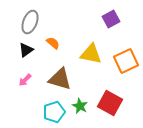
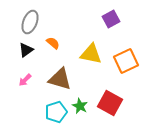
cyan pentagon: moved 2 px right
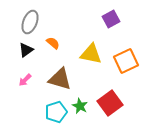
red square: rotated 25 degrees clockwise
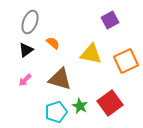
purple square: moved 1 px left, 1 px down
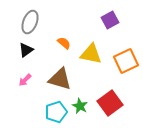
orange semicircle: moved 11 px right
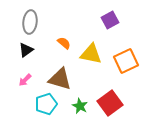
gray ellipse: rotated 15 degrees counterclockwise
cyan pentagon: moved 10 px left, 8 px up
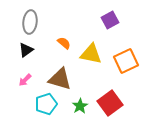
green star: rotated 14 degrees clockwise
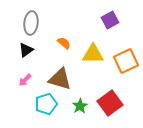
gray ellipse: moved 1 px right, 1 px down
yellow triangle: moved 2 px right; rotated 10 degrees counterclockwise
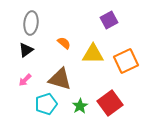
purple square: moved 1 px left
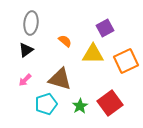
purple square: moved 4 px left, 8 px down
orange semicircle: moved 1 px right, 2 px up
